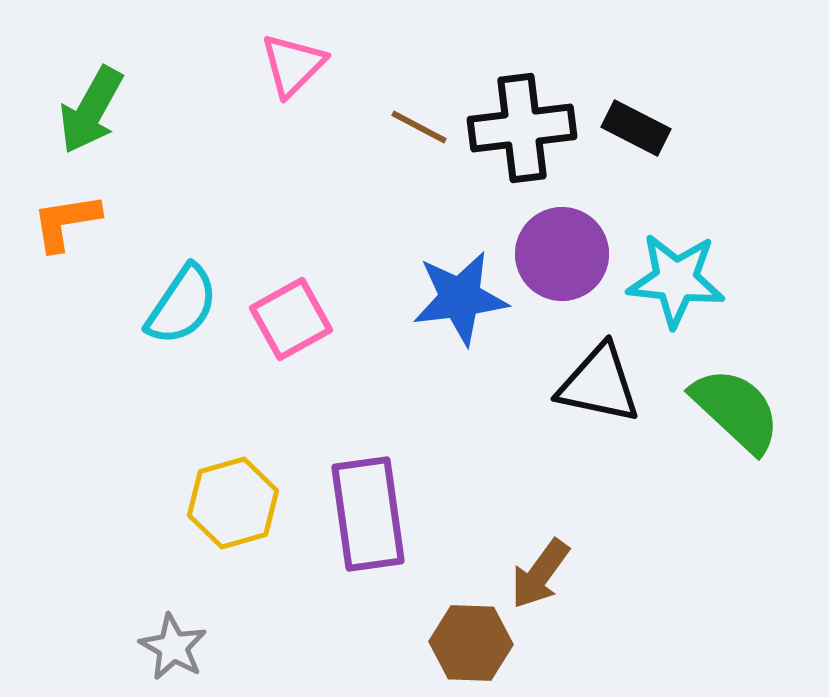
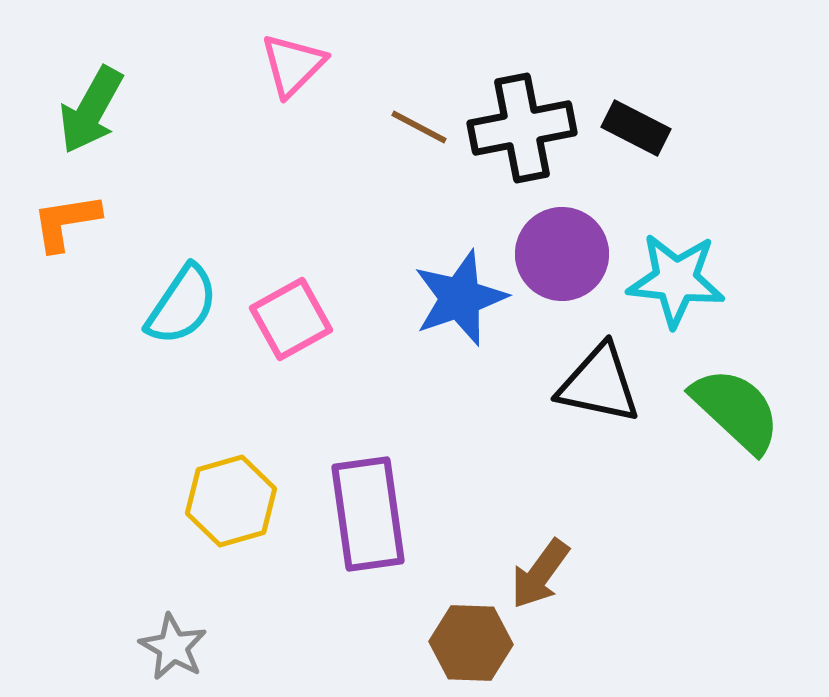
black cross: rotated 4 degrees counterclockwise
blue star: rotated 12 degrees counterclockwise
yellow hexagon: moved 2 px left, 2 px up
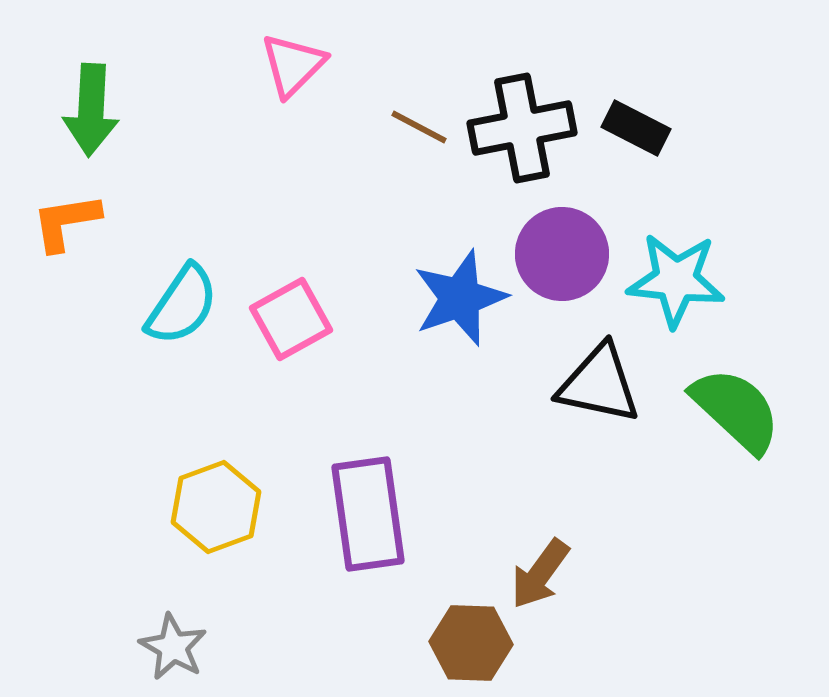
green arrow: rotated 26 degrees counterclockwise
yellow hexagon: moved 15 px left, 6 px down; rotated 4 degrees counterclockwise
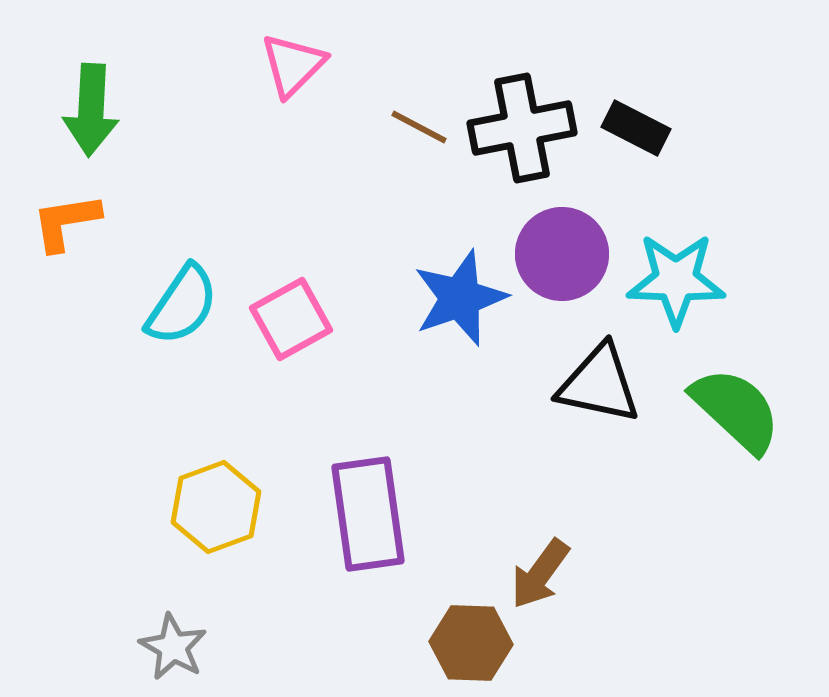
cyan star: rotated 4 degrees counterclockwise
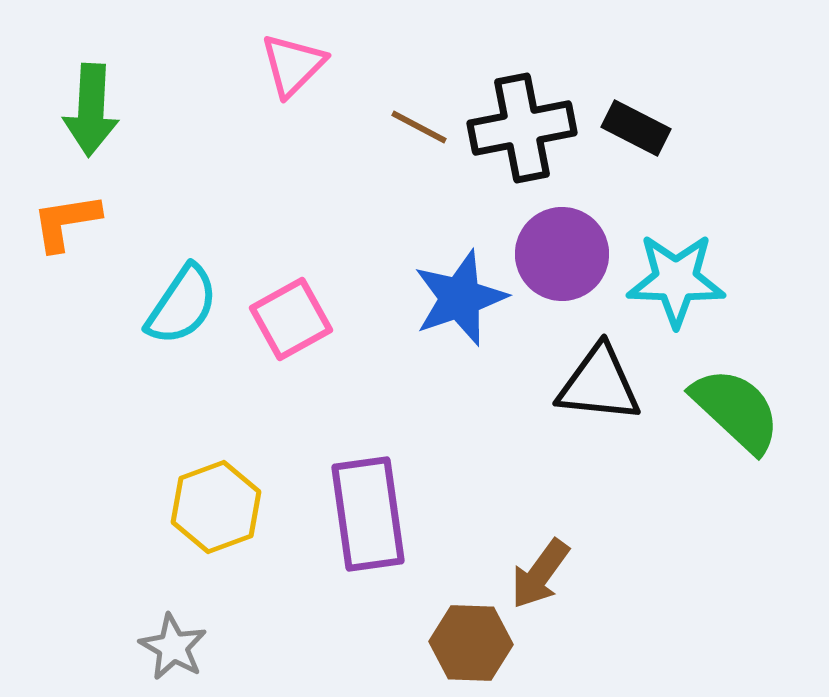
black triangle: rotated 6 degrees counterclockwise
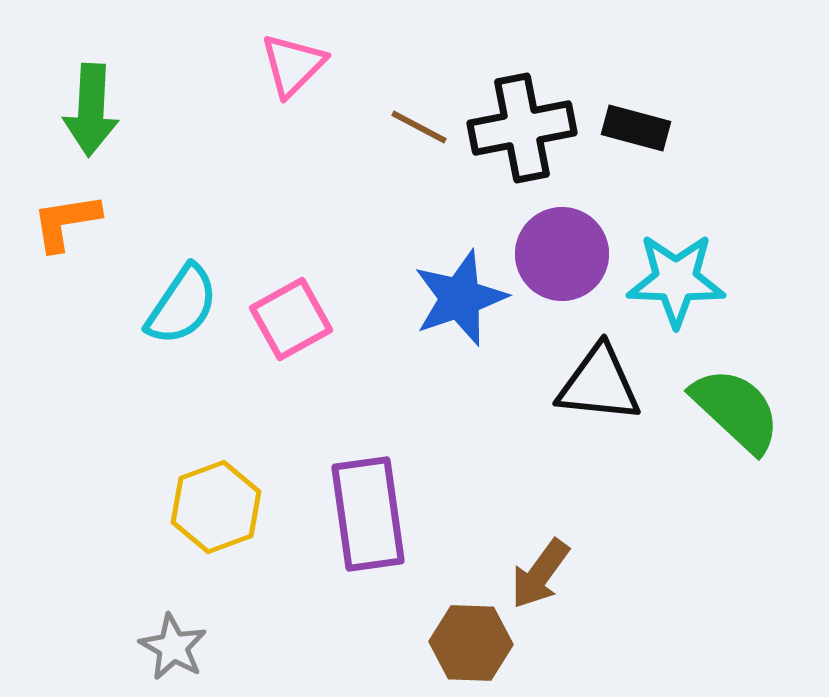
black rectangle: rotated 12 degrees counterclockwise
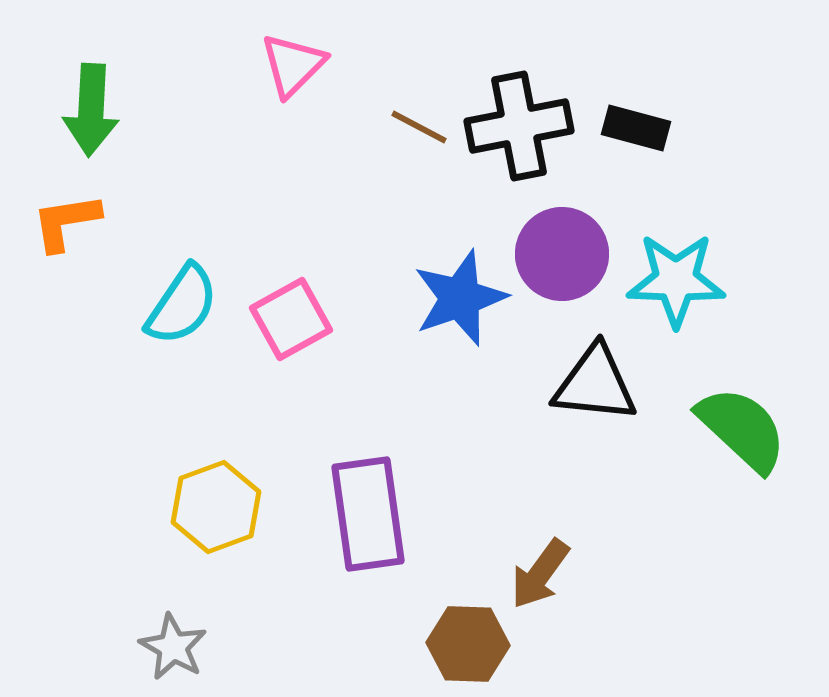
black cross: moved 3 px left, 2 px up
black triangle: moved 4 px left
green semicircle: moved 6 px right, 19 px down
brown hexagon: moved 3 px left, 1 px down
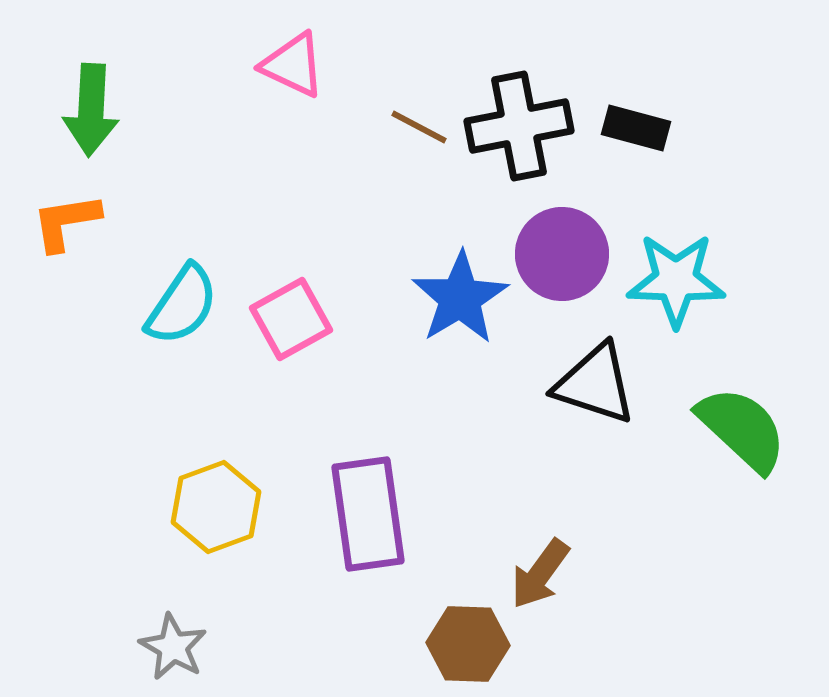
pink triangle: rotated 50 degrees counterclockwise
blue star: rotated 12 degrees counterclockwise
black triangle: rotated 12 degrees clockwise
